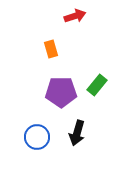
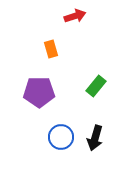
green rectangle: moved 1 px left, 1 px down
purple pentagon: moved 22 px left
black arrow: moved 18 px right, 5 px down
blue circle: moved 24 px right
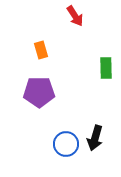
red arrow: rotated 75 degrees clockwise
orange rectangle: moved 10 px left, 1 px down
green rectangle: moved 10 px right, 18 px up; rotated 40 degrees counterclockwise
blue circle: moved 5 px right, 7 px down
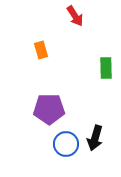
purple pentagon: moved 10 px right, 17 px down
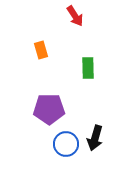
green rectangle: moved 18 px left
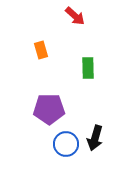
red arrow: rotated 15 degrees counterclockwise
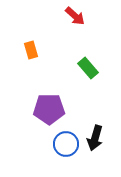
orange rectangle: moved 10 px left
green rectangle: rotated 40 degrees counterclockwise
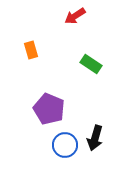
red arrow: rotated 105 degrees clockwise
green rectangle: moved 3 px right, 4 px up; rotated 15 degrees counterclockwise
purple pentagon: rotated 24 degrees clockwise
blue circle: moved 1 px left, 1 px down
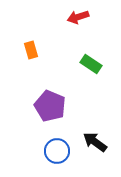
red arrow: moved 3 px right, 1 px down; rotated 15 degrees clockwise
purple pentagon: moved 1 px right, 3 px up
black arrow: moved 4 px down; rotated 110 degrees clockwise
blue circle: moved 8 px left, 6 px down
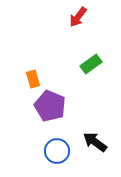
red arrow: rotated 35 degrees counterclockwise
orange rectangle: moved 2 px right, 29 px down
green rectangle: rotated 70 degrees counterclockwise
